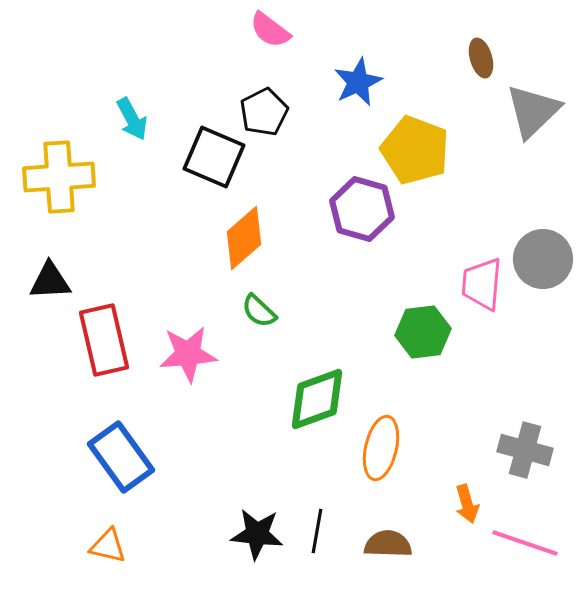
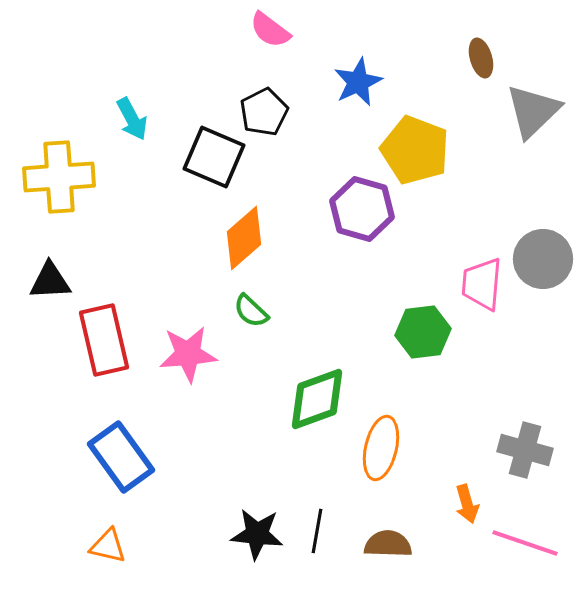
green semicircle: moved 8 px left
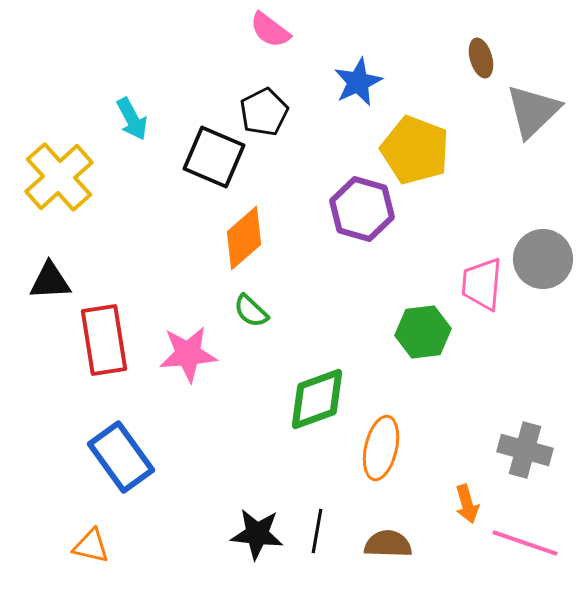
yellow cross: rotated 38 degrees counterclockwise
red rectangle: rotated 4 degrees clockwise
orange triangle: moved 17 px left
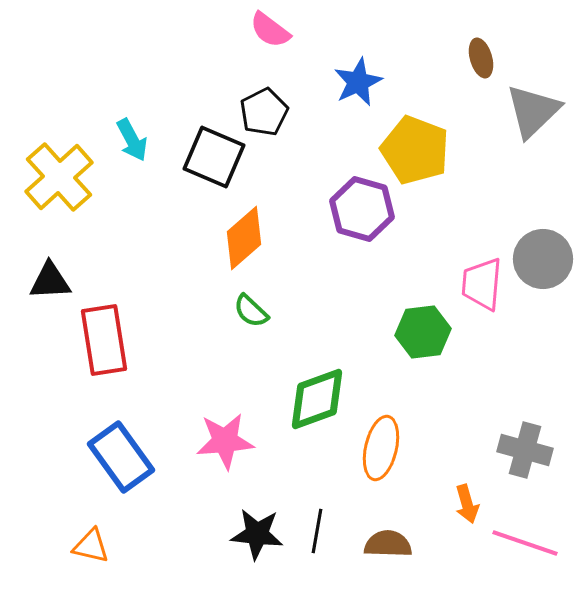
cyan arrow: moved 21 px down
pink star: moved 37 px right, 87 px down
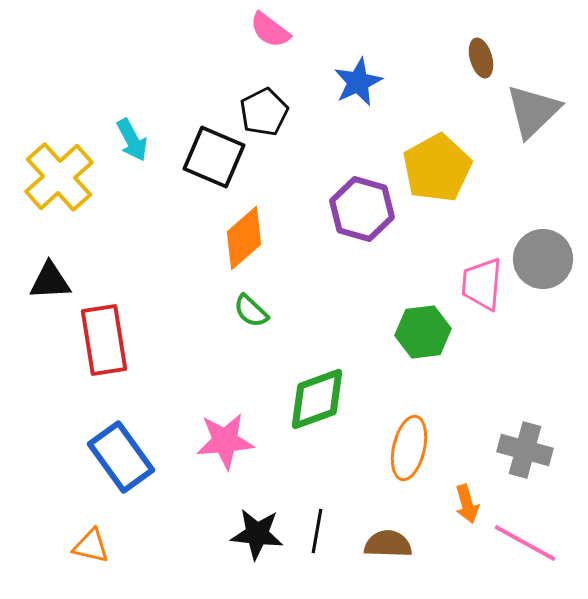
yellow pentagon: moved 22 px right, 18 px down; rotated 22 degrees clockwise
orange ellipse: moved 28 px right
pink line: rotated 10 degrees clockwise
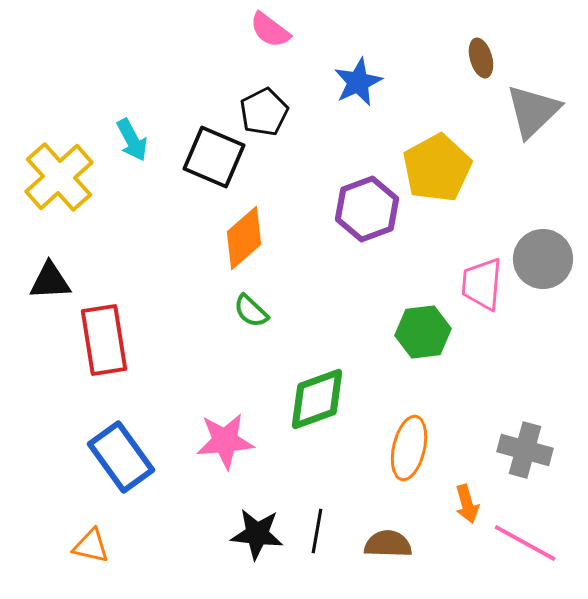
purple hexagon: moved 5 px right; rotated 24 degrees clockwise
